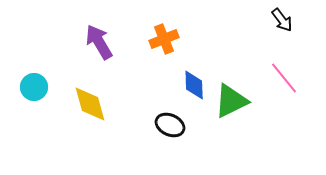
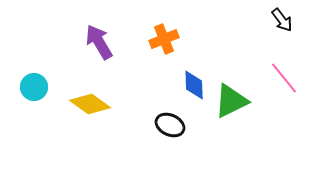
yellow diamond: rotated 39 degrees counterclockwise
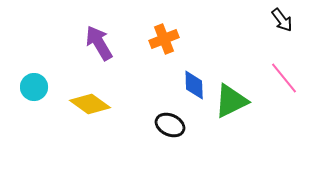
purple arrow: moved 1 px down
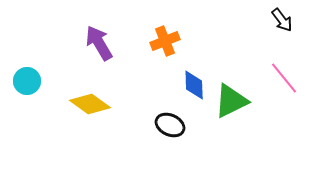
orange cross: moved 1 px right, 2 px down
cyan circle: moved 7 px left, 6 px up
